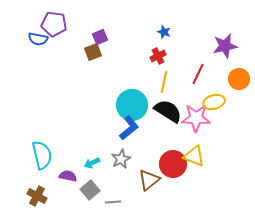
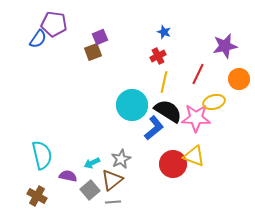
blue semicircle: rotated 66 degrees counterclockwise
blue L-shape: moved 25 px right
brown triangle: moved 37 px left
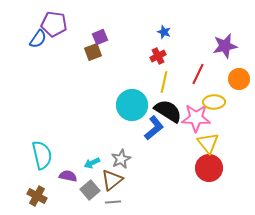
yellow ellipse: rotated 15 degrees clockwise
yellow triangle: moved 14 px right, 13 px up; rotated 30 degrees clockwise
red circle: moved 36 px right, 4 px down
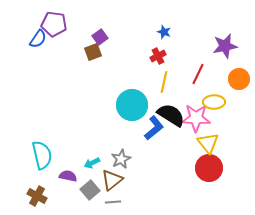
purple square: rotated 14 degrees counterclockwise
black semicircle: moved 3 px right, 4 px down
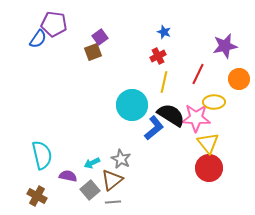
gray star: rotated 18 degrees counterclockwise
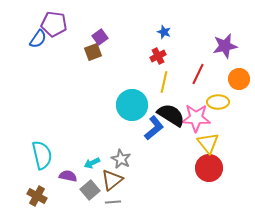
yellow ellipse: moved 4 px right
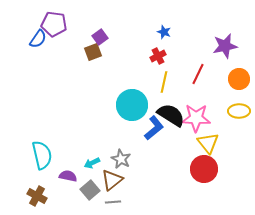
yellow ellipse: moved 21 px right, 9 px down
red circle: moved 5 px left, 1 px down
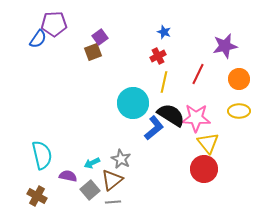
purple pentagon: rotated 10 degrees counterclockwise
cyan circle: moved 1 px right, 2 px up
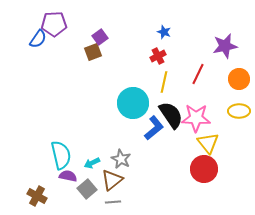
black semicircle: rotated 24 degrees clockwise
cyan semicircle: moved 19 px right
gray square: moved 3 px left, 1 px up
